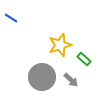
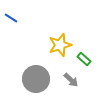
gray circle: moved 6 px left, 2 px down
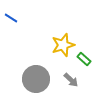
yellow star: moved 3 px right
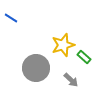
green rectangle: moved 2 px up
gray circle: moved 11 px up
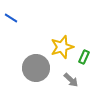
yellow star: moved 1 px left, 2 px down
green rectangle: rotated 72 degrees clockwise
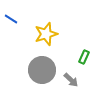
blue line: moved 1 px down
yellow star: moved 16 px left, 13 px up
gray circle: moved 6 px right, 2 px down
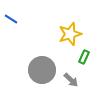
yellow star: moved 24 px right
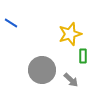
blue line: moved 4 px down
green rectangle: moved 1 px left, 1 px up; rotated 24 degrees counterclockwise
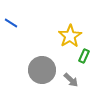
yellow star: moved 2 px down; rotated 15 degrees counterclockwise
green rectangle: moved 1 px right; rotated 24 degrees clockwise
